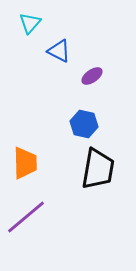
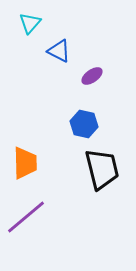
black trapezoid: moved 4 px right; rotated 24 degrees counterclockwise
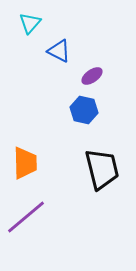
blue hexagon: moved 14 px up
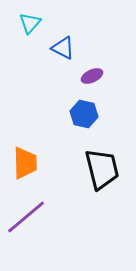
blue triangle: moved 4 px right, 3 px up
purple ellipse: rotated 10 degrees clockwise
blue hexagon: moved 4 px down
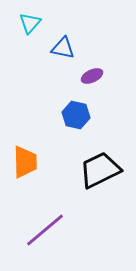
blue triangle: rotated 15 degrees counterclockwise
blue hexagon: moved 8 px left, 1 px down
orange trapezoid: moved 1 px up
black trapezoid: moved 2 px left, 1 px down; rotated 102 degrees counterclockwise
purple line: moved 19 px right, 13 px down
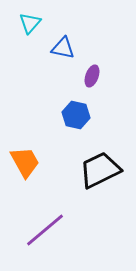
purple ellipse: rotated 45 degrees counterclockwise
orange trapezoid: rotated 28 degrees counterclockwise
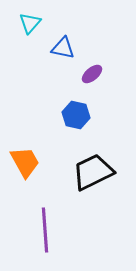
purple ellipse: moved 2 px up; rotated 30 degrees clockwise
black trapezoid: moved 7 px left, 2 px down
purple line: rotated 54 degrees counterclockwise
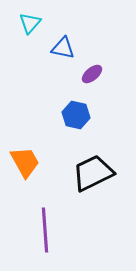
black trapezoid: moved 1 px down
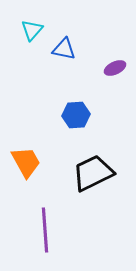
cyan triangle: moved 2 px right, 7 px down
blue triangle: moved 1 px right, 1 px down
purple ellipse: moved 23 px right, 6 px up; rotated 15 degrees clockwise
blue hexagon: rotated 16 degrees counterclockwise
orange trapezoid: moved 1 px right
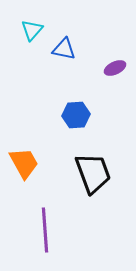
orange trapezoid: moved 2 px left, 1 px down
black trapezoid: rotated 96 degrees clockwise
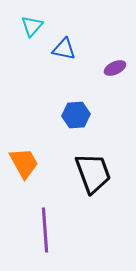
cyan triangle: moved 4 px up
